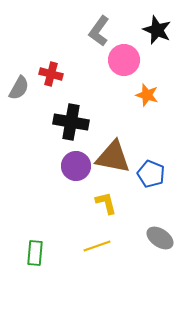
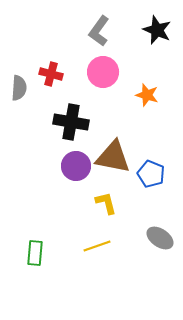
pink circle: moved 21 px left, 12 px down
gray semicircle: rotated 25 degrees counterclockwise
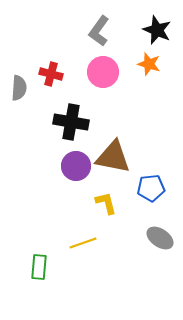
orange star: moved 2 px right, 31 px up
blue pentagon: moved 14 px down; rotated 28 degrees counterclockwise
yellow line: moved 14 px left, 3 px up
green rectangle: moved 4 px right, 14 px down
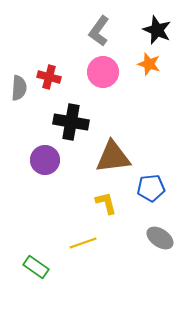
red cross: moved 2 px left, 3 px down
brown triangle: rotated 18 degrees counterclockwise
purple circle: moved 31 px left, 6 px up
green rectangle: moved 3 px left; rotated 60 degrees counterclockwise
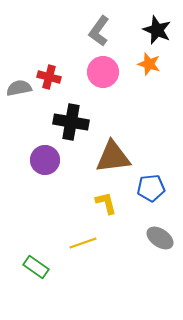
gray semicircle: rotated 105 degrees counterclockwise
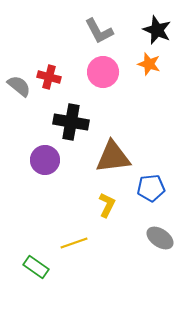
gray L-shape: rotated 64 degrees counterclockwise
gray semicircle: moved 2 px up; rotated 50 degrees clockwise
yellow L-shape: moved 1 px right, 2 px down; rotated 40 degrees clockwise
yellow line: moved 9 px left
